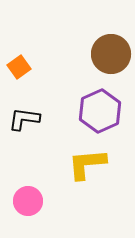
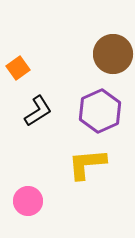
brown circle: moved 2 px right
orange square: moved 1 px left, 1 px down
black L-shape: moved 14 px right, 8 px up; rotated 140 degrees clockwise
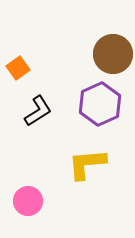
purple hexagon: moved 7 px up
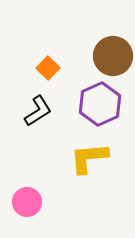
brown circle: moved 2 px down
orange square: moved 30 px right; rotated 10 degrees counterclockwise
yellow L-shape: moved 2 px right, 6 px up
pink circle: moved 1 px left, 1 px down
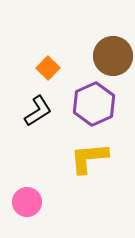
purple hexagon: moved 6 px left
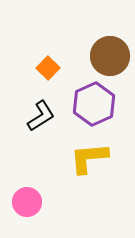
brown circle: moved 3 px left
black L-shape: moved 3 px right, 5 px down
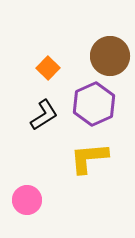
black L-shape: moved 3 px right, 1 px up
pink circle: moved 2 px up
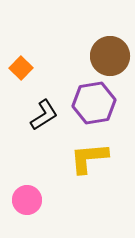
orange square: moved 27 px left
purple hexagon: moved 1 px up; rotated 15 degrees clockwise
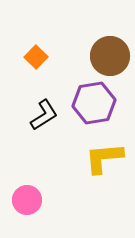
orange square: moved 15 px right, 11 px up
yellow L-shape: moved 15 px right
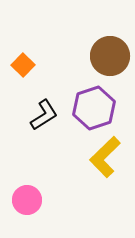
orange square: moved 13 px left, 8 px down
purple hexagon: moved 5 px down; rotated 9 degrees counterclockwise
yellow L-shape: moved 1 px right, 1 px up; rotated 39 degrees counterclockwise
